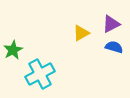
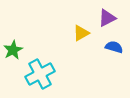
purple triangle: moved 4 px left, 6 px up
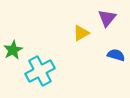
purple triangle: rotated 24 degrees counterclockwise
blue semicircle: moved 2 px right, 8 px down
cyan cross: moved 3 px up
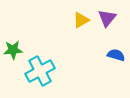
yellow triangle: moved 13 px up
green star: rotated 24 degrees clockwise
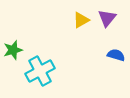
green star: rotated 12 degrees counterclockwise
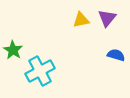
yellow triangle: rotated 18 degrees clockwise
green star: rotated 24 degrees counterclockwise
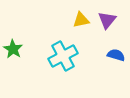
purple triangle: moved 2 px down
green star: moved 1 px up
cyan cross: moved 23 px right, 15 px up
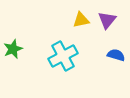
green star: rotated 18 degrees clockwise
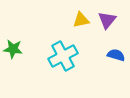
green star: rotated 30 degrees clockwise
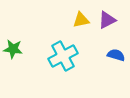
purple triangle: rotated 24 degrees clockwise
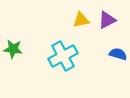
blue semicircle: moved 2 px right, 1 px up
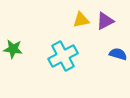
purple triangle: moved 2 px left, 1 px down
